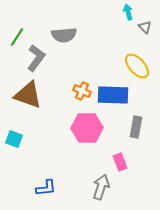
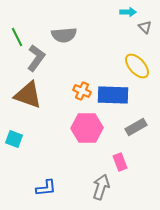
cyan arrow: rotated 105 degrees clockwise
green line: rotated 60 degrees counterclockwise
gray rectangle: rotated 50 degrees clockwise
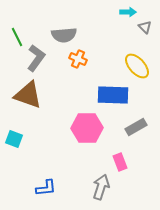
orange cross: moved 4 px left, 32 px up
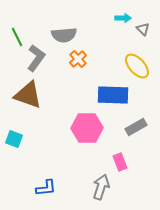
cyan arrow: moved 5 px left, 6 px down
gray triangle: moved 2 px left, 2 px down
orange cross: rotated 24 degrees clockwise
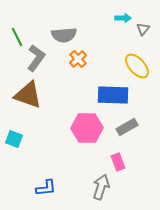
gray triangle: rotated 24 degrees clockwise
gray rectangle: moved 9 px left
pink rectangle: moved 2 px left
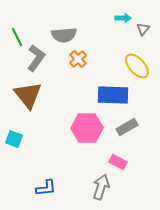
brown triangle: rotated 32 degrees clockwise
pink rectangle: rotated 42 degrees counterclockwise
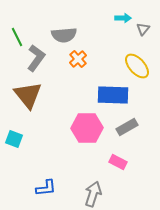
gray arrow: moved 8 px left, 7 px down
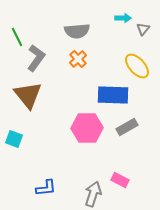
gray semicircle: moved 13 px right, 4 px up
pink rectangle: moved 2 px right, 18 px down
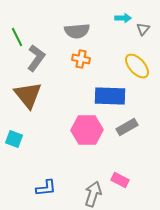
orange cross: moved 3 px right; rotated 36 degrees counterclockwise
blue rectangle: moved 3 px left, 1 px down
pink hexagon: moved 2 px down
